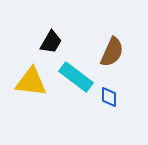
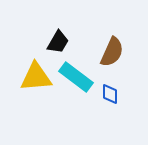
black trapezoid: moved 7 px right
yellow triangle: moved 5 px right, 5 px up; rotated 12 degrees counterclockwise
blue diamond: moved 1 px right, 3 px up
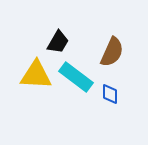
yellow triangle: moved 2 px up; rotated 8 degrees clockwise
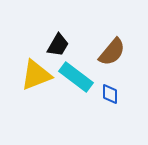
black trapezoid: moved 3 px down
brown semicircle: rotated 16 degrees clockwise
yellow triangle: rotated 24 degrees counterclockwise
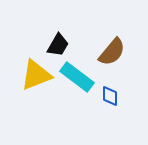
cyan rectangle: moved 1 px right
blue diamond: moved 2 px down
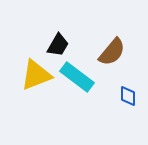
blue diamond: moved 18 px right
